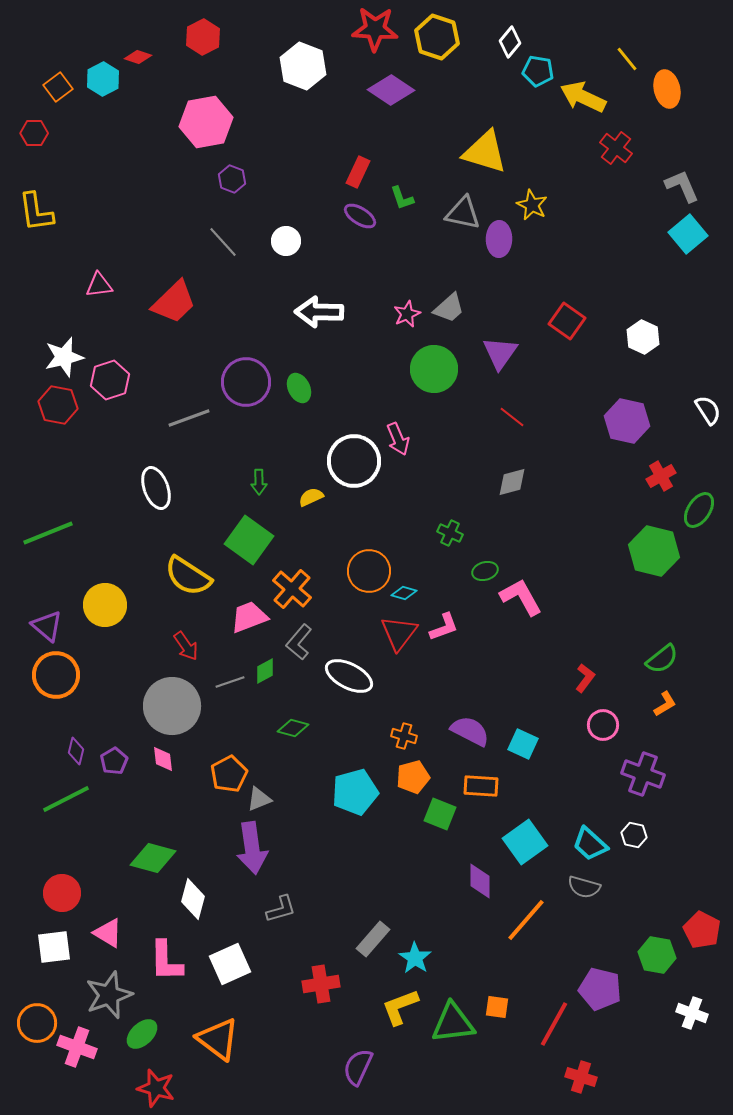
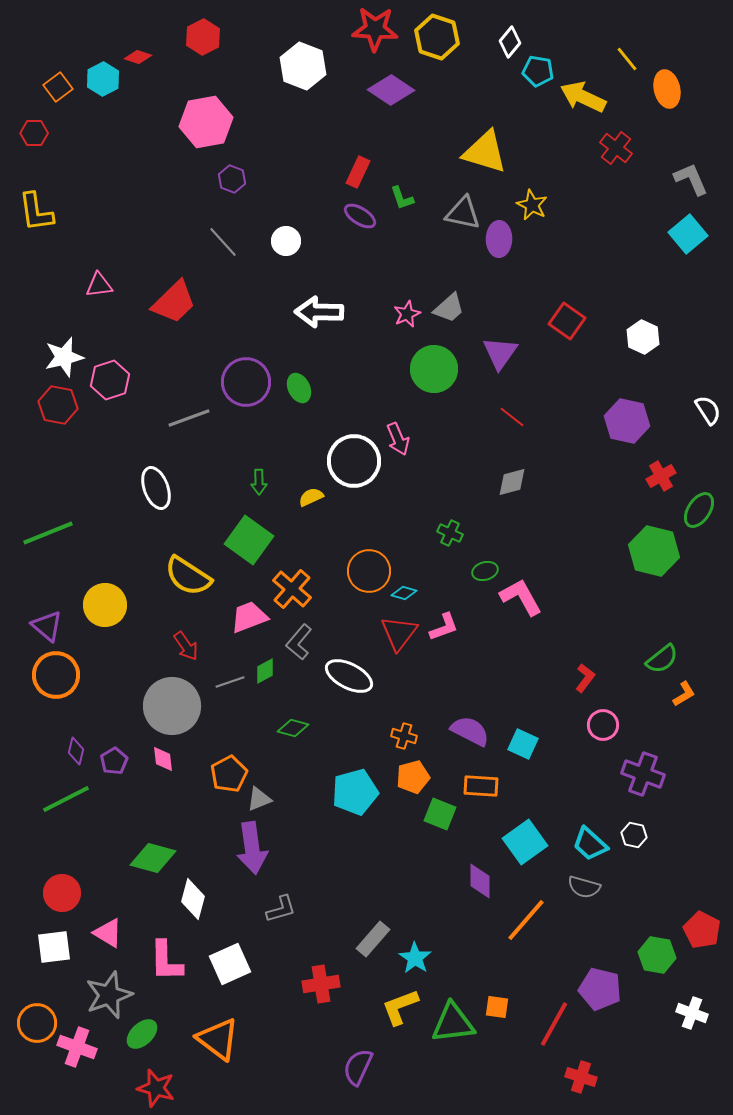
gray L-shape at (682, 186): moved 9 px right, 7 px up
orange L-shape at (665, 704): moved 19 px right, 10 px up
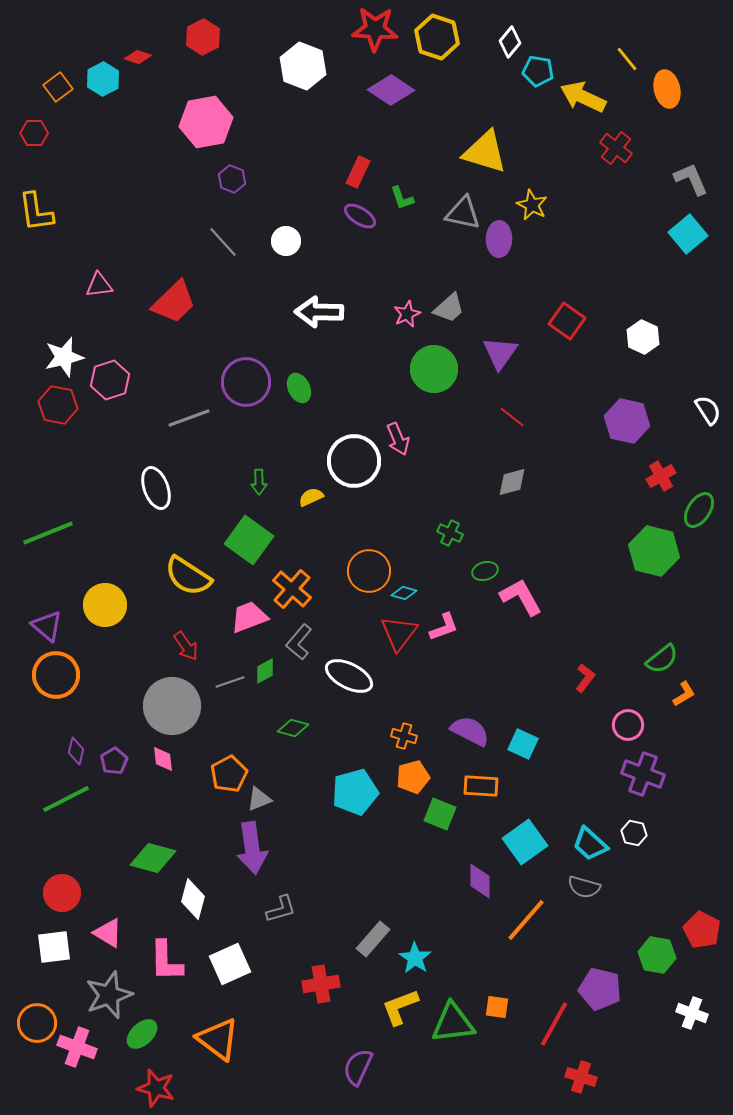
pink circle at (603, 725): moved 25 px right
white hexagon at (634, 835): moved 2 px up
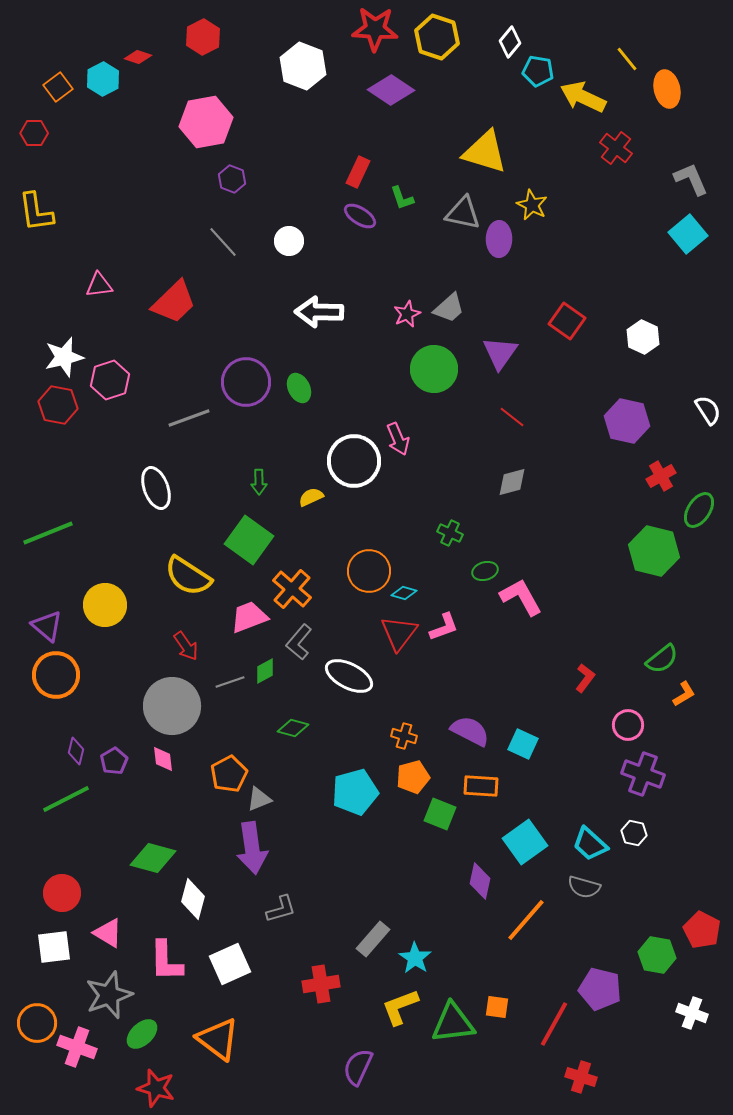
white circle at (286, 241): moved 3 px right
purple diamond at (480, 881): rotated 12 degrees clockwise
